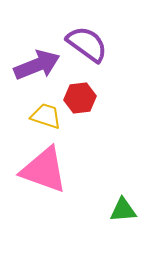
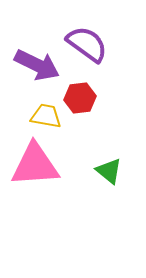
purple arrow: rotated 48 degrees clockwise
yellow trapezoid: rotated 8 degrees counterclockwise
pink triangle: moved 9 px left, 5 px up; rotated 24 degrees counterclockwise
green triangle: moved 14 px left, 39 px up; rotated 44 degrees clockwise
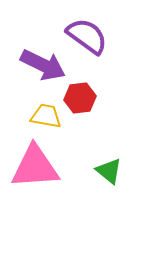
purple semicircle: moved 8 px up
purple arrow: moved 6 px right
pink triangle: moved 2 px down
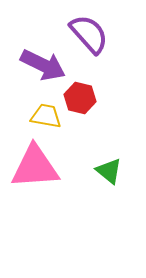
purple semicircle: moved 2 px right, 2 px up; rotated 12 degrees clockwise
red hexagon: rotated 20 degrees clockwise
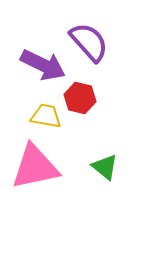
purple semicircle: moved 8 px down
pink triangle: rotated 8 degrees counterclockwise
green triangle: moved 4 px left, 4 px up
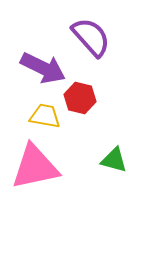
purple semicircle: moved 2 px right, 5 px up
purple arrow: moved 3 px down
yellow trapezoid: moved 1 px left
green triangle: moved 9 px right, 7 px up; rotated 24 degrees counterclockwise
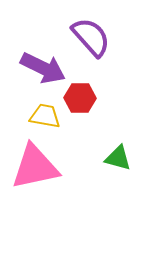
red hexagon: rotated 12 degrees counterclockwise
green triangle: moved 4 px right, 2 px up
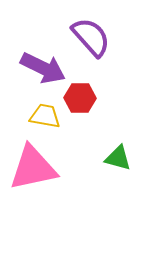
pink triangle: moved 2 px left, 1 px down
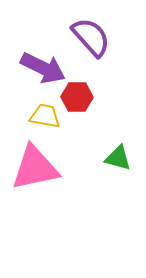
red hexagon: moved 3 px left, 1 px up
pink triangle: moved 2 px right
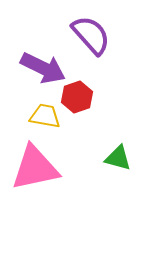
purple semicircle: moved 2 px up
red hexagon: rotated 20 degrees counterclockwise
